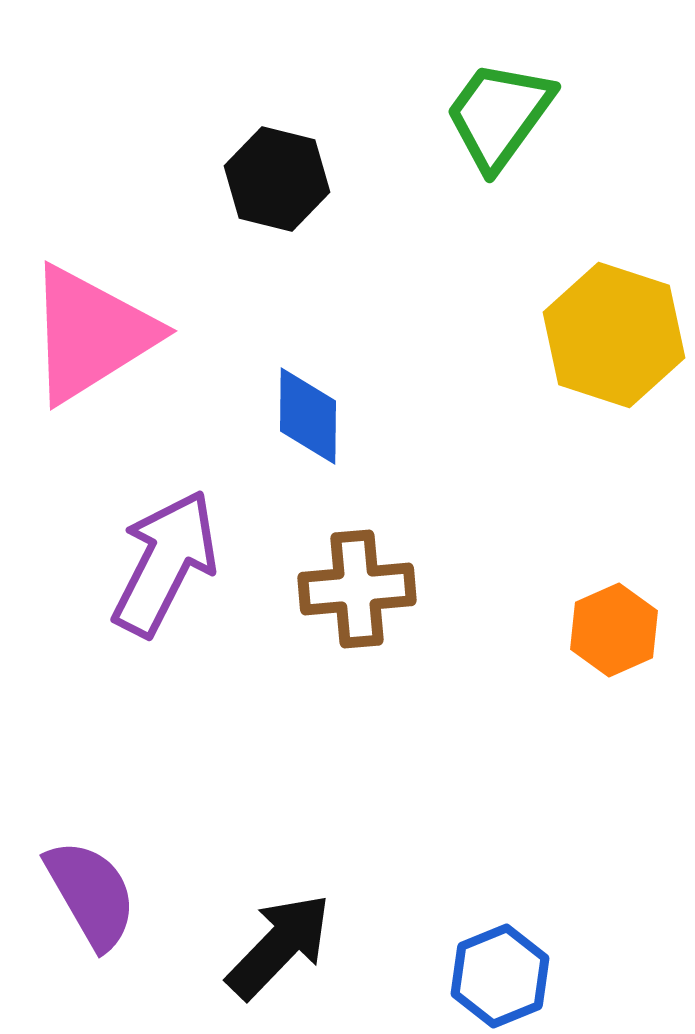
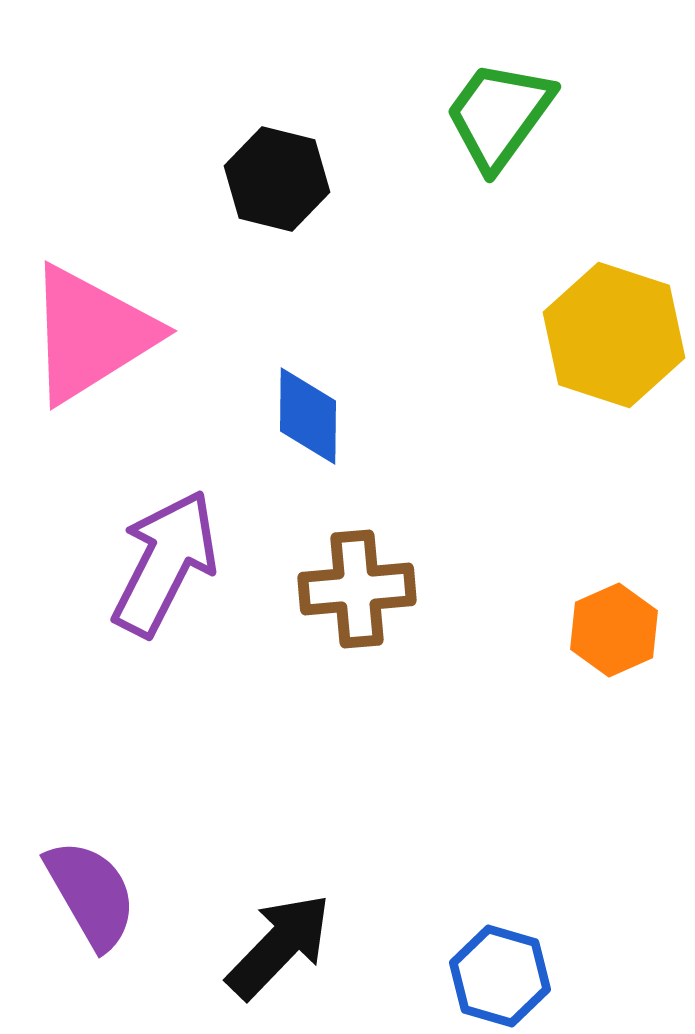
blue hexagon: rotated 22 degrees counterclockwise
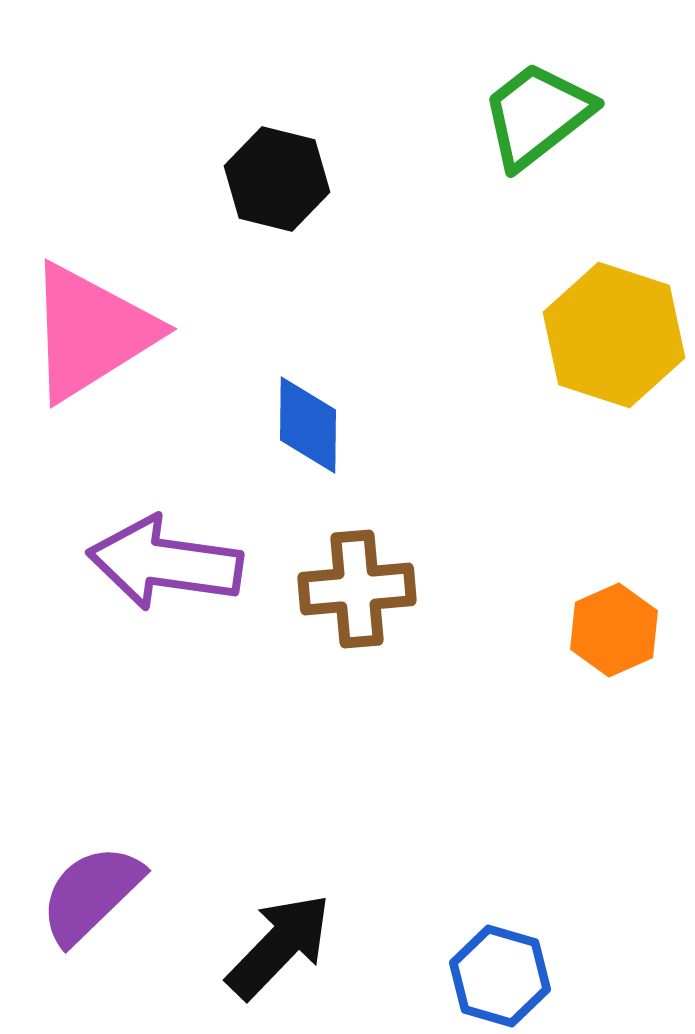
green trapezoid: moved 38 px right; rotated 16 degrees clockwise
pink triangle: moved 2 px up
blue diamond: moved 9 px down
purple arrow: rotated 109 degrees counterclockwise
purple semicircle: rotated 104 degrees counterclockwise
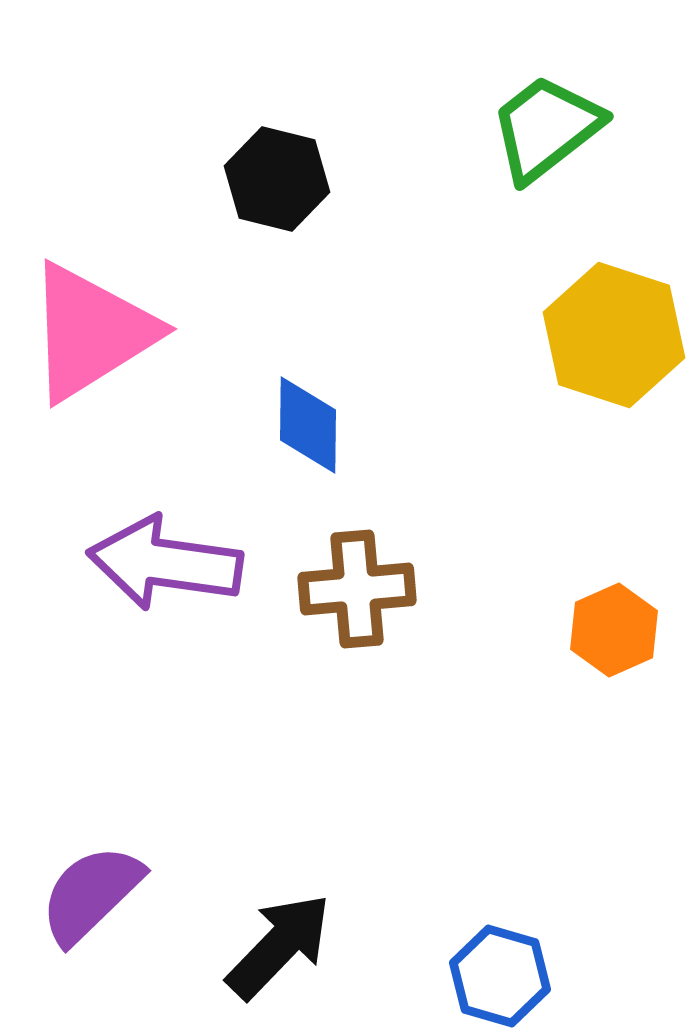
green trapezoid: moved 9 px right, 13 px down
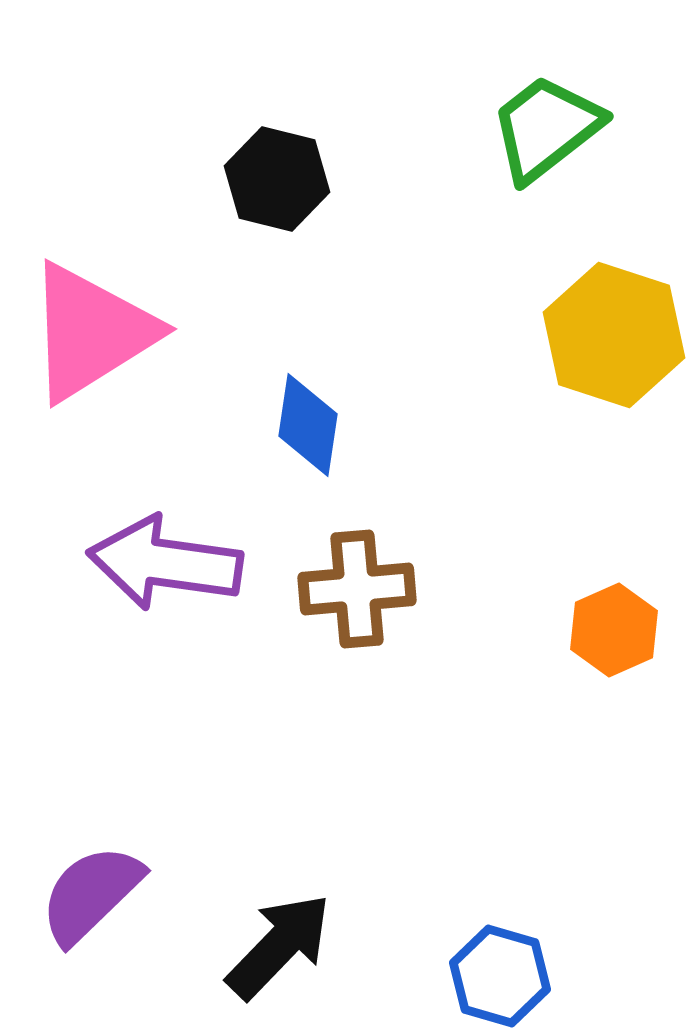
blue diamond: rotated 8 degrees clockwise
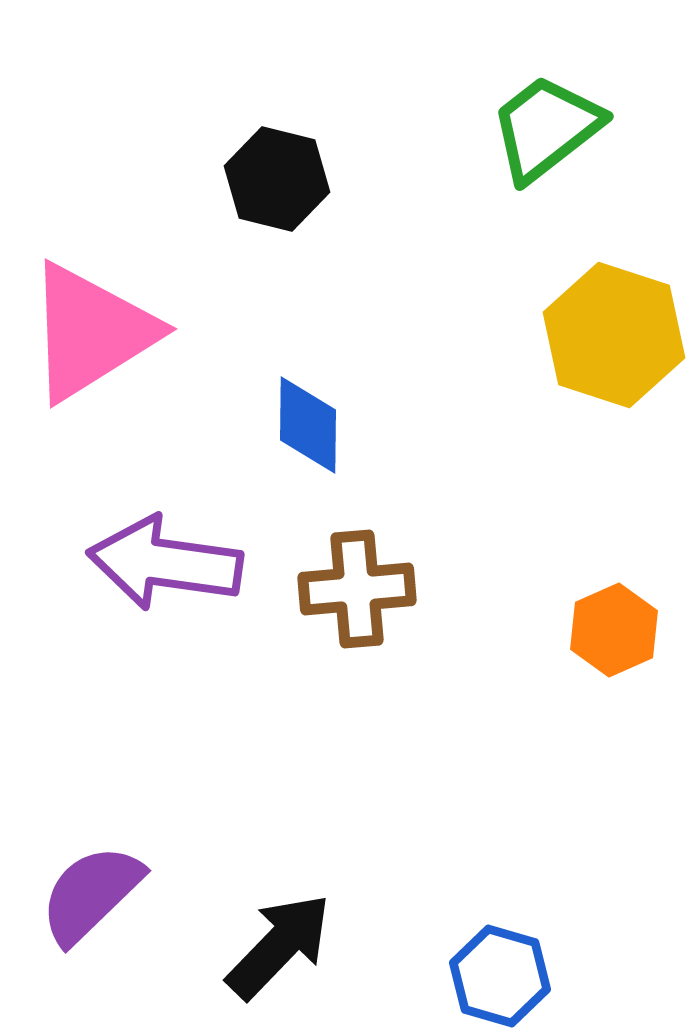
blue diamond: rotated 8 degrees counterclockwise
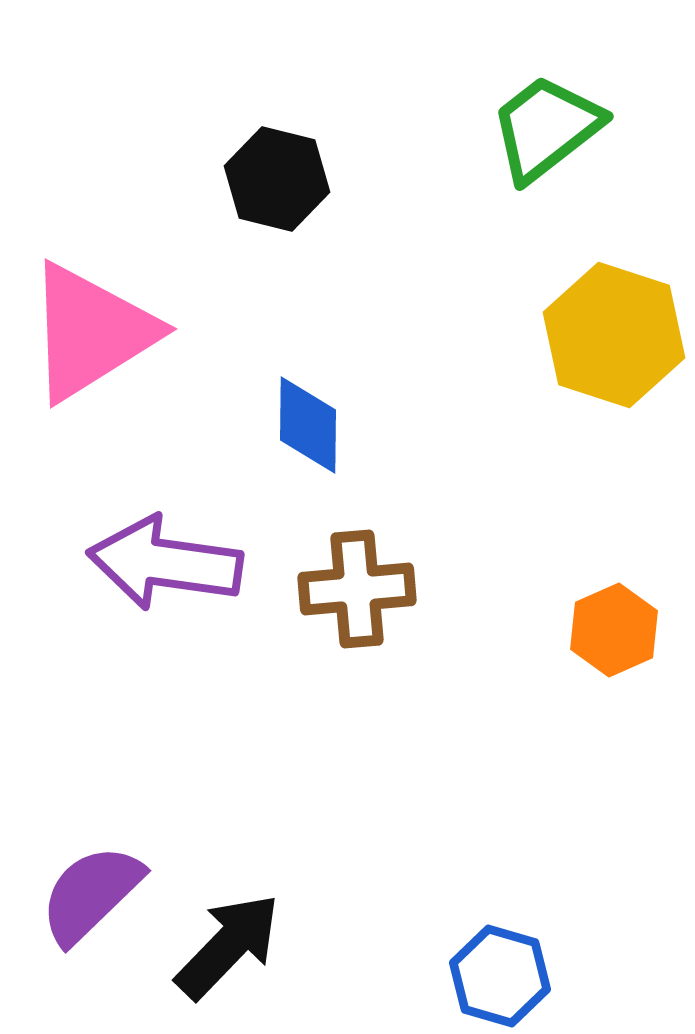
black arrow: moved 51 px left
